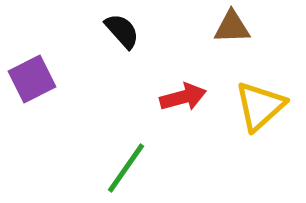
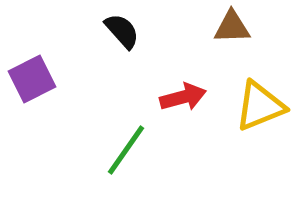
yellow triangle: rotated 20 degrees clockwise
green line: moved 18 px up
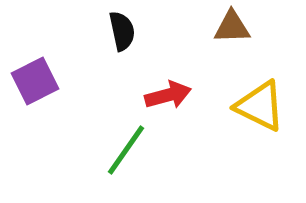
black semicircle: rotated 30 degrees clockwise
purple square: moved 3 px right, 2 px down
red arrow: moved 15 px left, 2 px up
yellow triangle: rotated 48 degrees clockwise
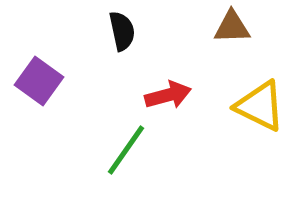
purple square: moved 4 px right; rotated 27 degrees counterclockwise
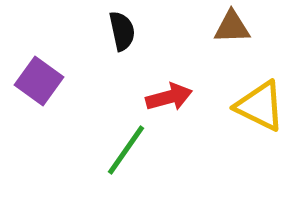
red arrow: moved 1 px right, 2 px down
